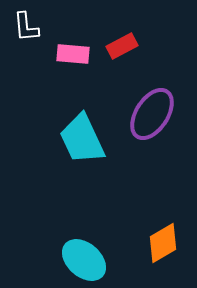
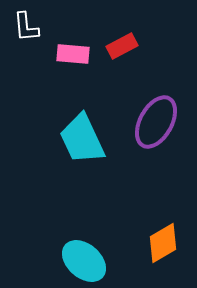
purple ellipse: moved 4 px right, 8 px down; rotated 4 degrees counterclockwise
cyan ellipse: moved 1 px down
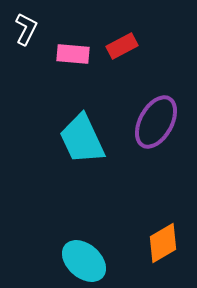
white L-shape: moved 2 px down; rotated 148 degrees counterclockwise
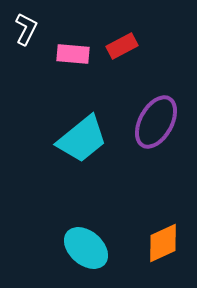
cyan trapezoid: rotated 104 degrees counterclockwise
orange diamond: rotated 6 degrees clockwise
cyan ellipse: moved 2 px right, 13 px up
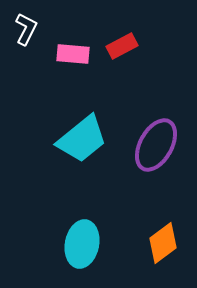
purple ellipse: moved 23 px down
orange diamond: rotated 12 degrees counterclockwise
cyan ellipse: moved 4 px left, 4 px up; rotated 60 degrees clockwise
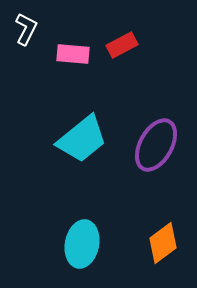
red rectangle: moved 1 px up
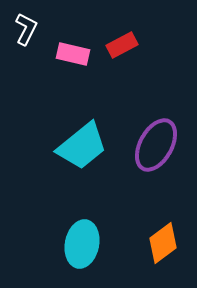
pink rectangle: rotated 8 degrees clockwise
cyan trapezoid: moved 7 px down
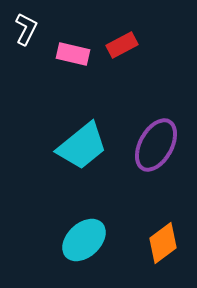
cyan ellipse: moved 2 px right, 4 px up; rotated 36 degrees clockwise
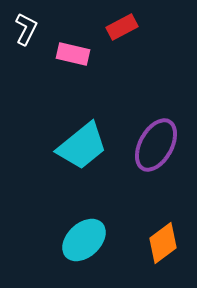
red rectangle: moved 18 px up
